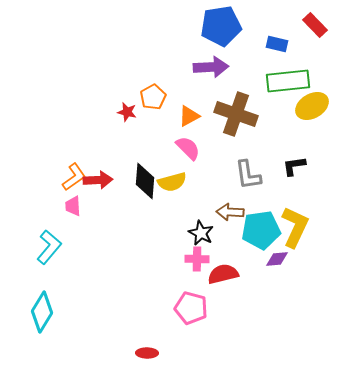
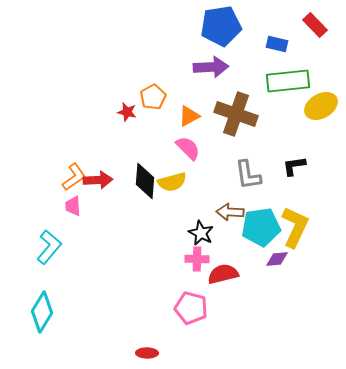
yellow ellipse: moved 9 px right
cyan pentagon: moved 3 px up
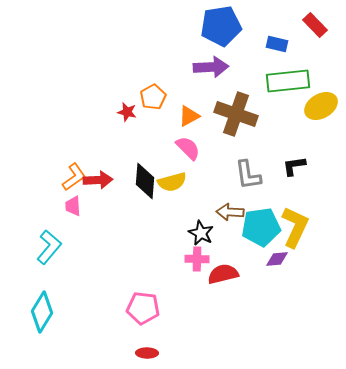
pink pentagon: moved 48 px left; rotated 8 degrees counterclockwise
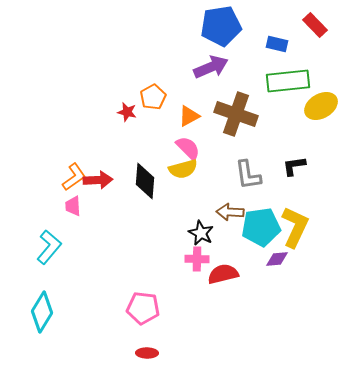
purple arrow: rotated 20 degrees counterclockwise
yellow semicircle: moved 11 px right, 13 px up
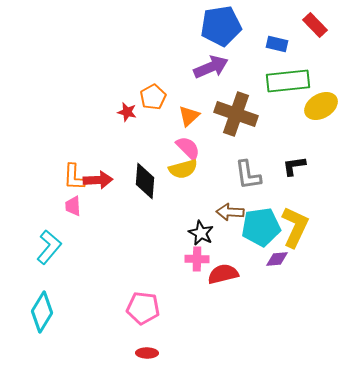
orange triangle: rotated 15 degrees counterclockwise
orange L-shape: rotated 128 degrees clockwise
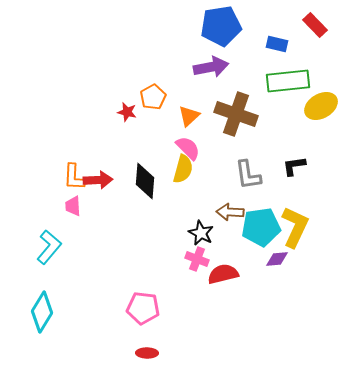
purple arrow: rotated 12 degrees clockwise
yellow semicircle: rotated 60 degrees counterclockwise
pink cross: rotated 20 degrees clockwise
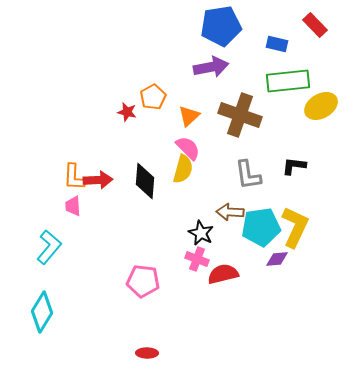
brown cross: moved 4 px right, 1 px down
black L-shape: rotated 15 degrees clockwise
pink pentagon: moved 27 px up
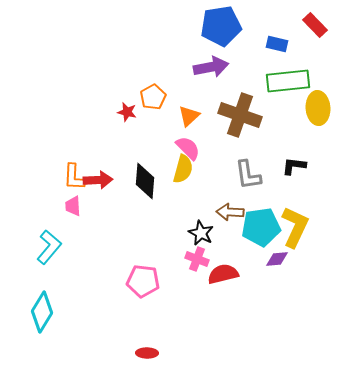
yellow ellipse: moved 3 px left, 2 px down; rotated 64 degrees counterclockwise
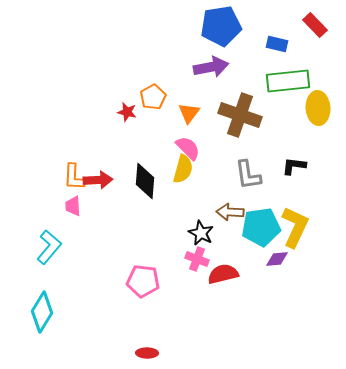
orange triangle: moved 3 px up; rotated 10 degrees counterclockwise
